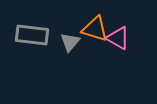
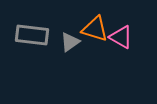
pink triangle: moved 3 px right, 1 px up
gray triangle: rotated 15 degrees clockwise
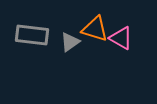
pink triangle: moved 1 px down
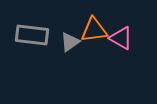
orange triangle: moved 1 px left, 1 px down; rotated 24 degrees counterclockwise
